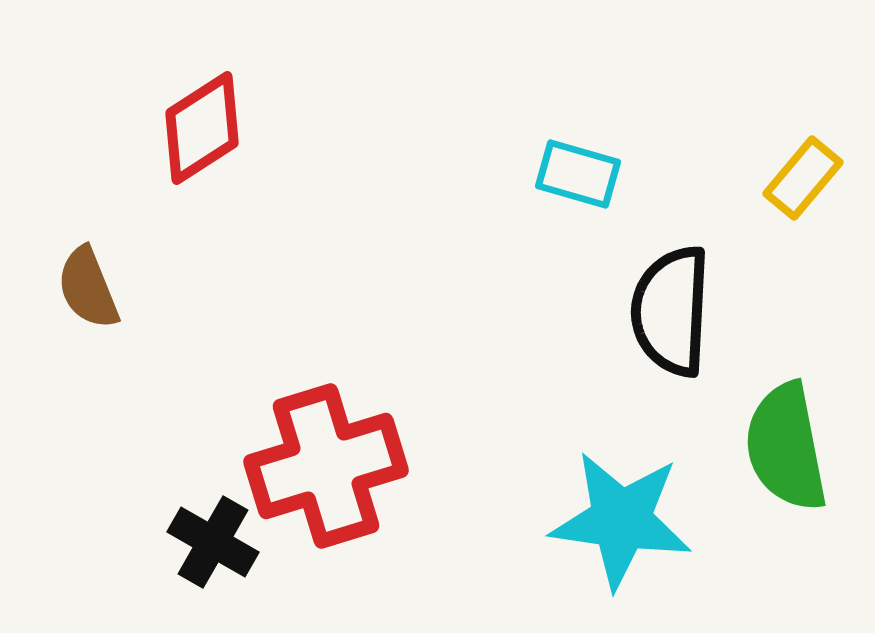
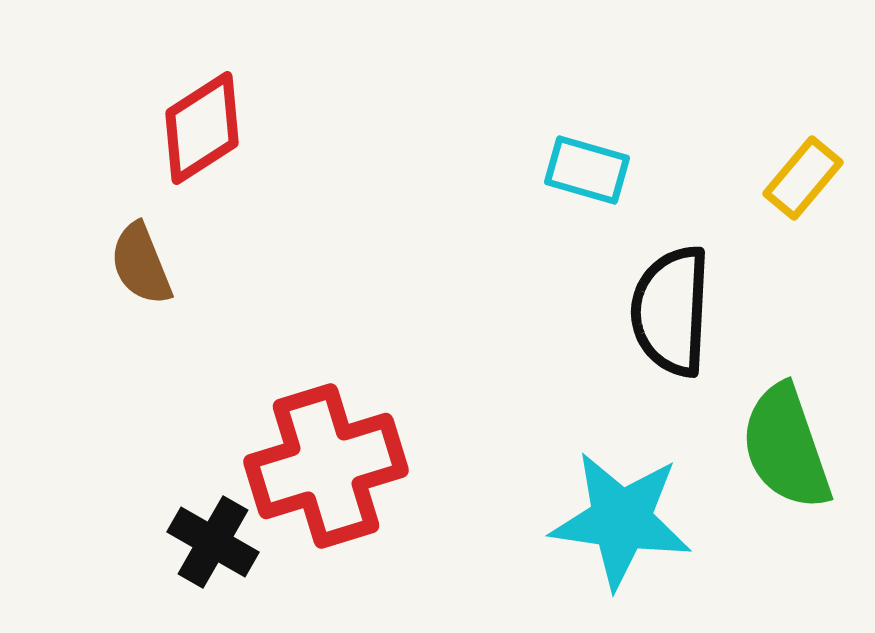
cyan rectangle: moved 9 px right, 4 px up
brown semicircle: moved 53 px right, 24 px up
green semicircle: rotated 8 degrees counterclockwise
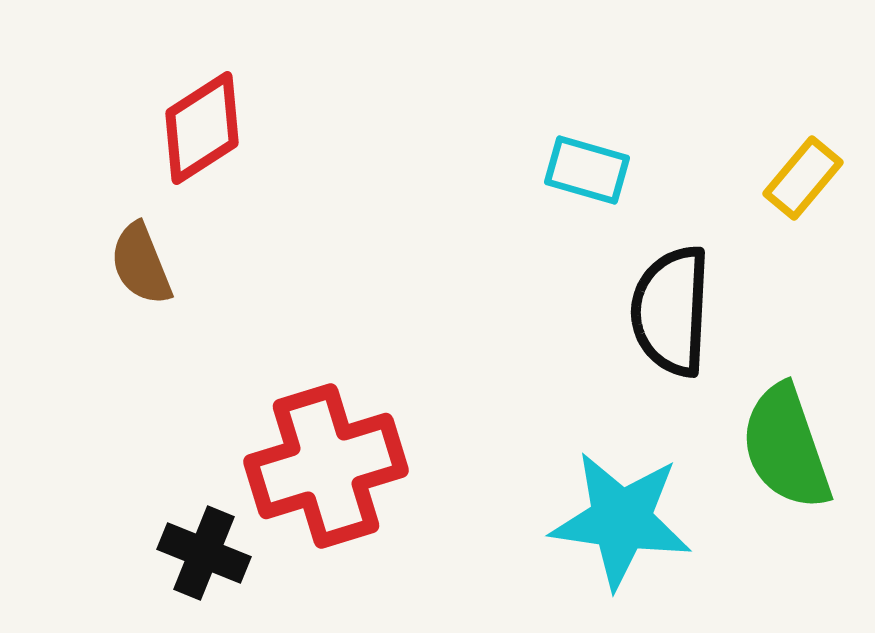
black cross: moved 9 px left, 11 px down; rotated 8 degrees counterclockwise
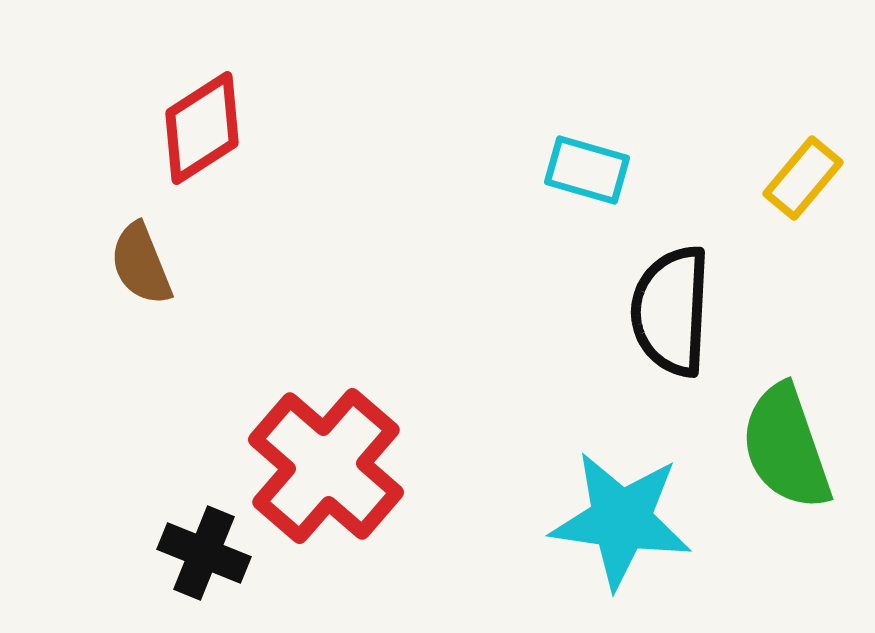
red cross: rotated 32 degrees counterclockwise
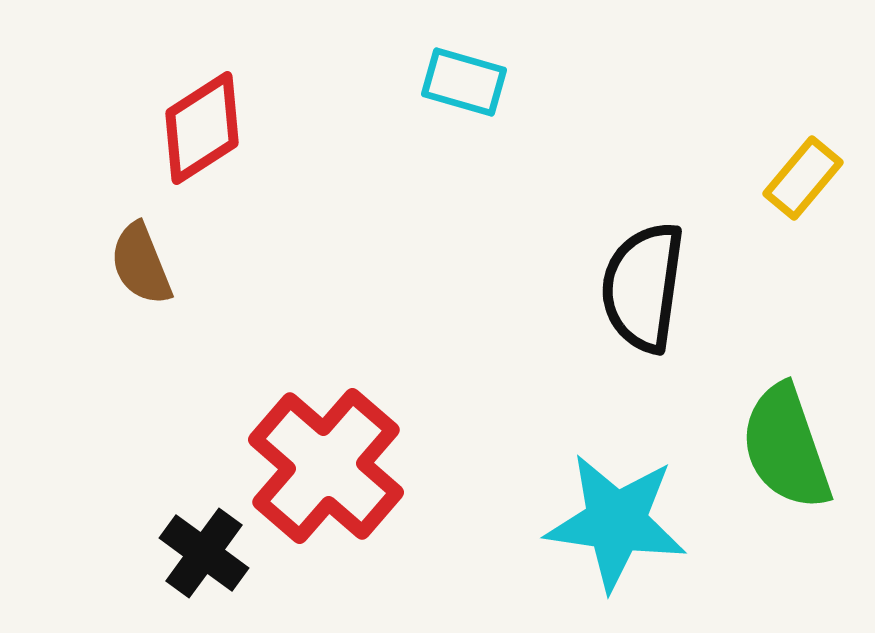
cyan rectangle: moved 123 px left, 88 px up
black semicircle: moved 28 px left, 24 px up; rotated 5 degrees clockwise
cyan star: moved 5 px left, 2 px down
black cross: rotated 14 degrees clockwise
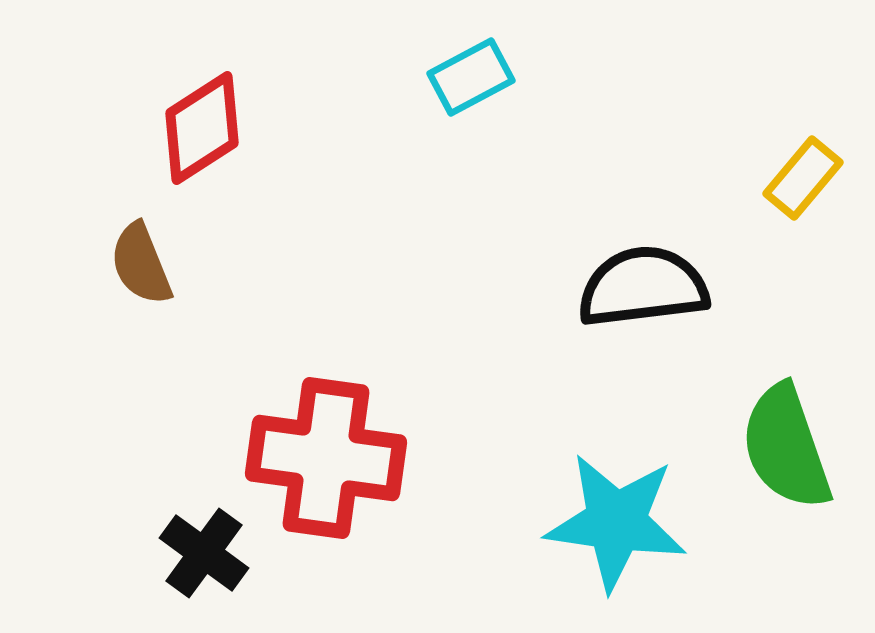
cyan rectangle: moved 7 px right, 5 px up; rotated 44 degrees counterclockwise
black semicircle: rotated 75 degrees clockwise
red cross: moved 8 px up; rotated 33 degrees counterclockwise
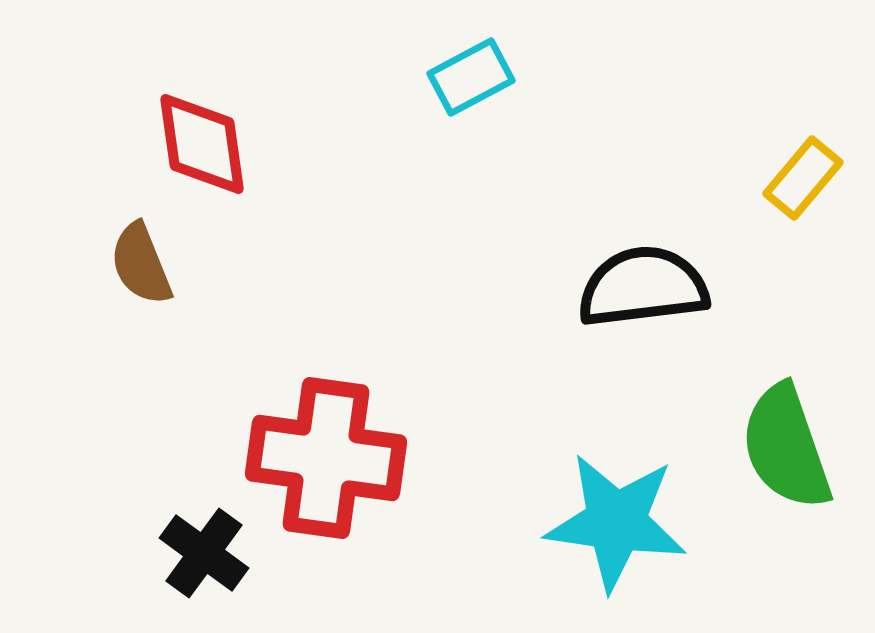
red diamond: moved 16 px down; rotated 65 degrees counterclockwise
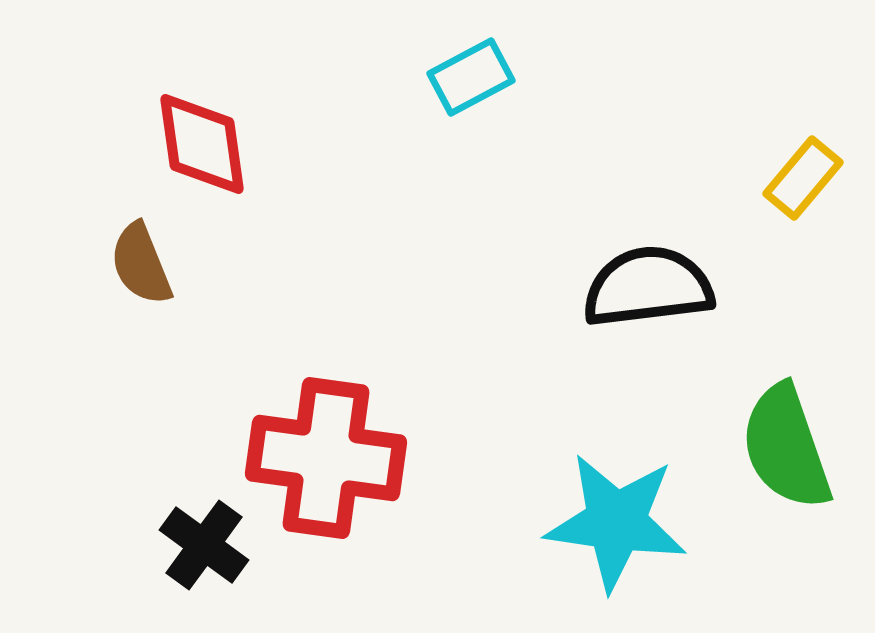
black semicircle: moved 5 px right
black cross: moved 8 px up
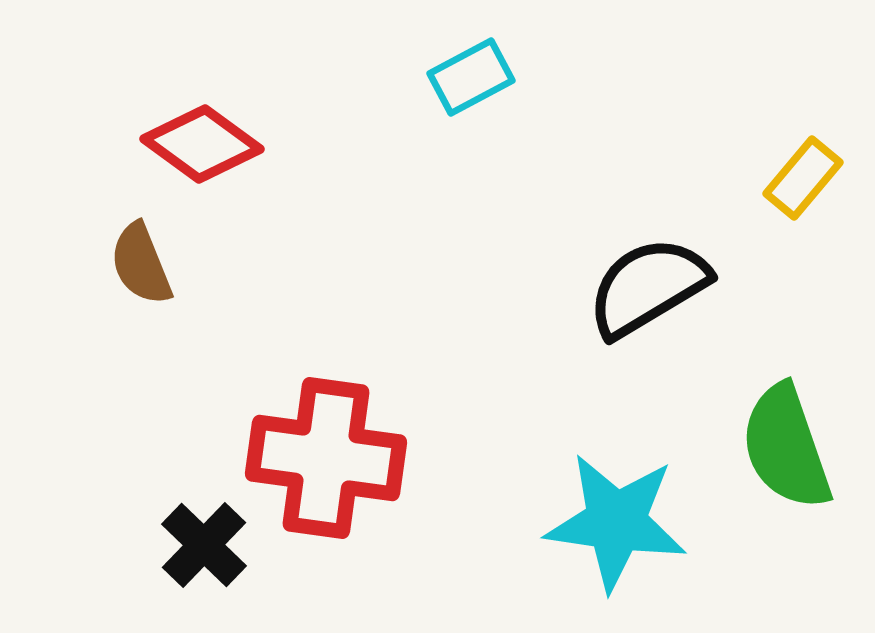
red diamond: rotated 46 degrees counterclockwise
black semicircle: rotated 24 degrees counterclockwise
black cross: rotated 8 degrees clockwise
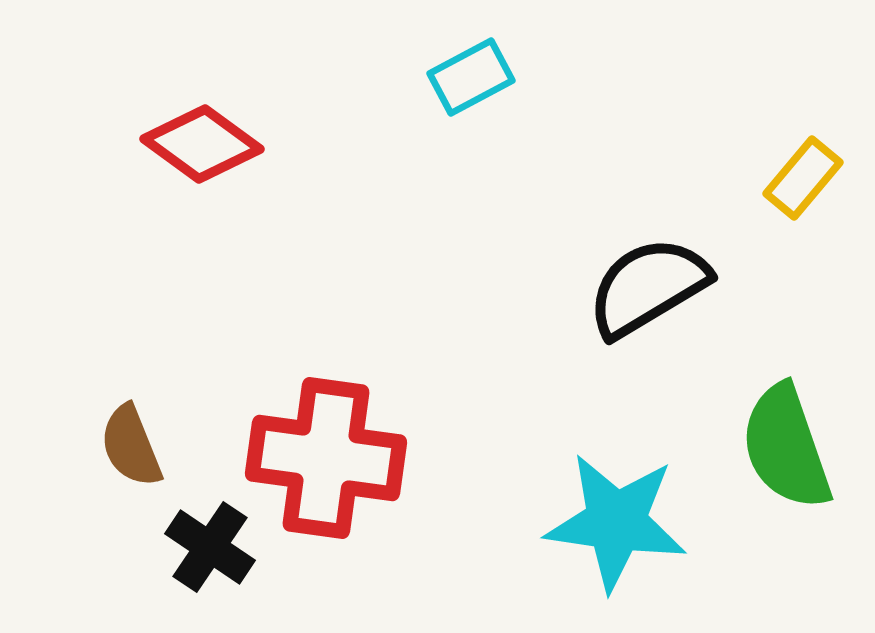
brown semicircle: moved 10 px left, 182 px down
black cross: moved 6 px right, 2 px down; rotated 10 degrees counterclockwise
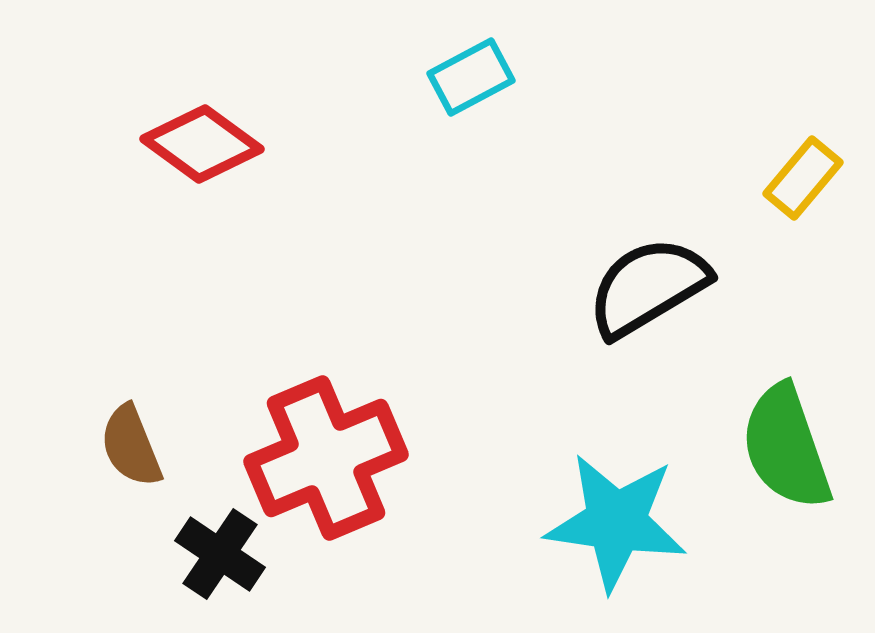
red cross: rotated 31 degrees counterclockwise
black cross: moved 10 px right, 7 px down
